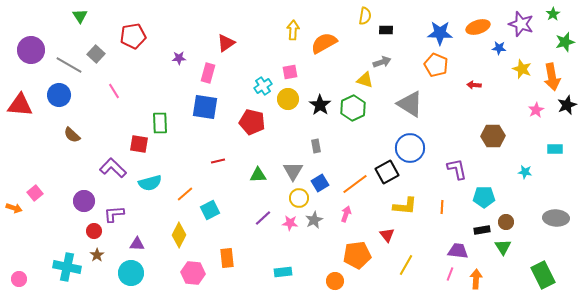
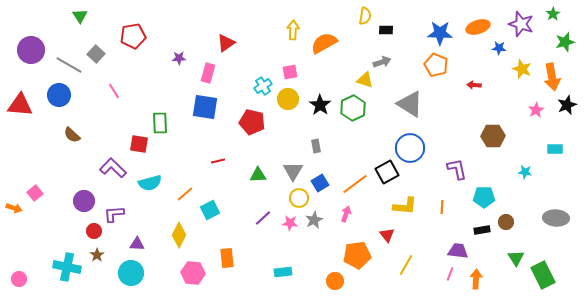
green triangle at (503, 247): moved 13 px right, 11 px down
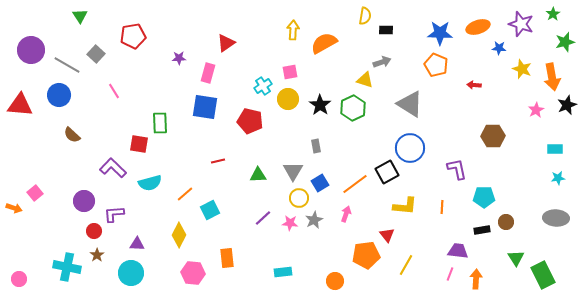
gray line at (69, 65): moved 2 px left
red pentagon at (252, 122): moved 2 px left, 1 px up
cyan star at (525, 172): moved 33 px right, 6 px down; rotated 16 degrees counterclockwise
orange pentagon at (357, 255): moved 9 px right
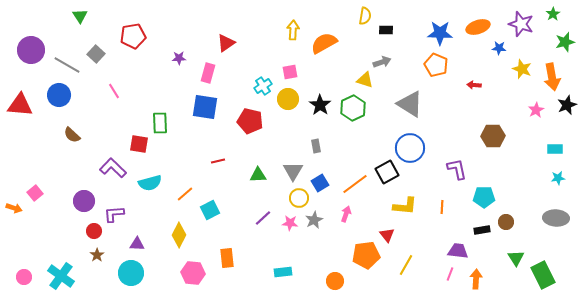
cyan cross at (67, 267): moved 6 px left, 9 px down; rotated 24 degrees clockwise
pink circle at (19, 279): moved 5 px right, 2 px up
